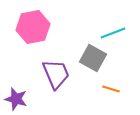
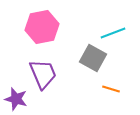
pink hexagon: moved 9 px right
purple trapezoid: moved 13 px left
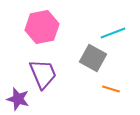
purple star: moved 2 px right
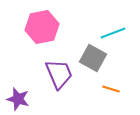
purple trapezoid: moved 16 px right
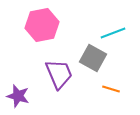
pink hexagon: moved 2 px up
purple star: moved 3 px up
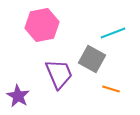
gray square: moved 1 px left, 1 px down
purple star: rotated 15 degrees clockwise
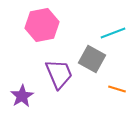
orange line: moved 6 px right
purple star: moved 4 px right; rotated 10 degrees clockwise
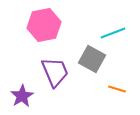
pink hexagon: moved 2 px right
purple trapezoid: moved 4 px left, 2 px up
